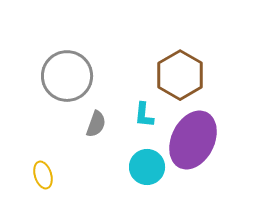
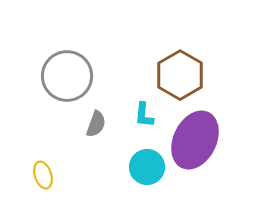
purple ellipse: moved 2 px right
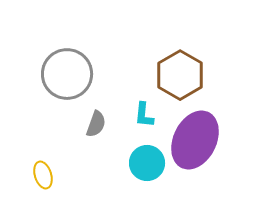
gray circle: moved 2 px up
cyan circle: moved 4 px up
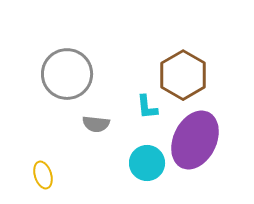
brown hexagon: moved 3 px right
cyan L-shape: moved 3 px right, 8 px up; rotated 12 degrees counterclockwise
gray semicircle: rotated 76 degrees clockwise
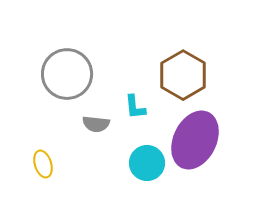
cyan L-shape: moved 12 px left
yellow ellipse: moved 11 px up
